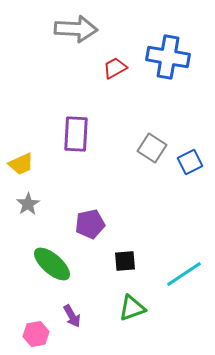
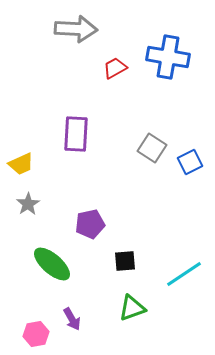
purple arrow: moved 3 px down
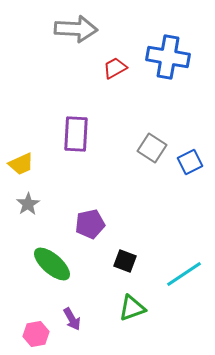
black square: rotated 25 degrees clockwise
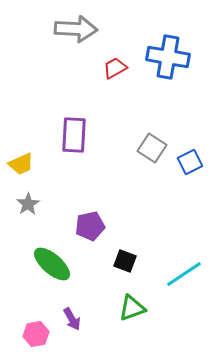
purple rectangle: moved 2 px left, 1 px down
purple pentagon: moved 2 px down
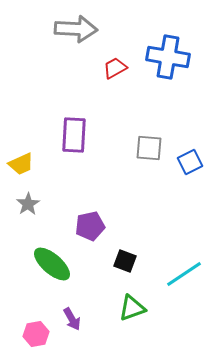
gray square: moved 3 px left; rotated 28 degrees counterclockwise
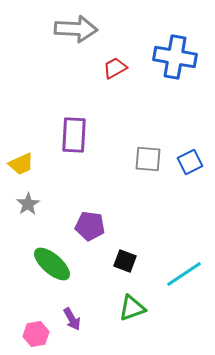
blue cross: moved 7 px right
gray square: moved 1 px left, 11 px down
purple pentagon: rotated 20 degrees clockwise
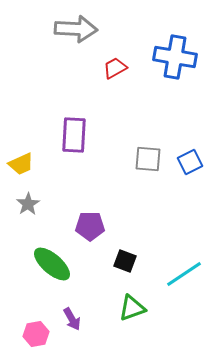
purple pentagon: rotated 8 degrees counterclockwise
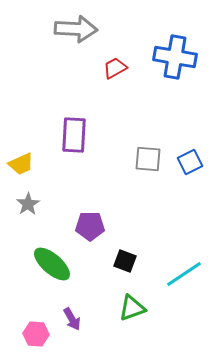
pink hexagon: rotated 15 degrees clockwise
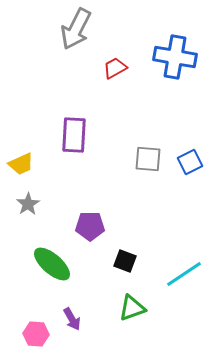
gray arrow: rotated 114 degrees clockwise
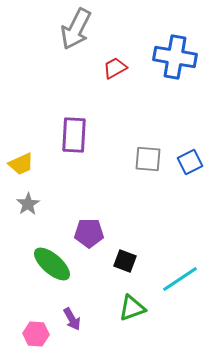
purple pentagon: moved 1 px left, 7 px down
cyan line: moved 4 px left, 5 px down
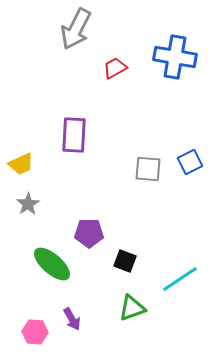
gray square: moved 10 px down
pink hexagon: moved 1 px left, 2 px up
